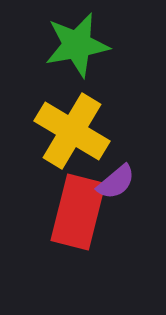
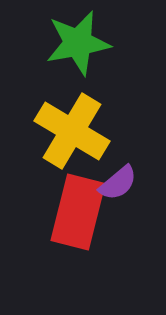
green star: moved 1 px right, 2 px up
purple semicircle: moved 2 px right, 1 px down
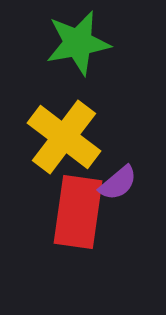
yellow cross: moved 8 px left, 6 px down; rotated 6 degrees clockwise
red rectangle: rotated 6 degrees counterclockwise
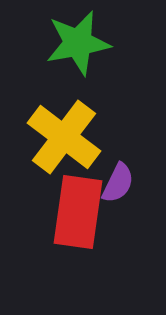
purple semicircle: rotated 24 degrees counterclockwise
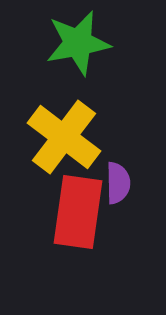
purple semicircle: rotated 27 degrees counterclockwise
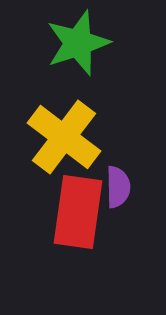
green star: rotated 8 degrees counterclockwise
purple semicircle: moved 4 px down
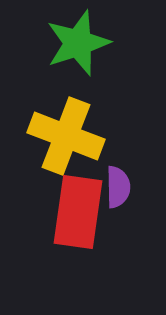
yellow cross: moved 2 px right, 1 px up; rotated 16 degrees counterclockwise
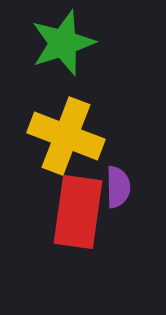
green star: moved 15 px left
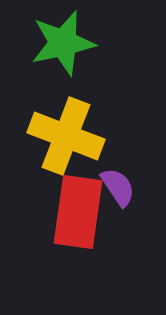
green star: rotated 6 degrees clockwise
purple semicircle: rotated 33 degrees counterclockwise
